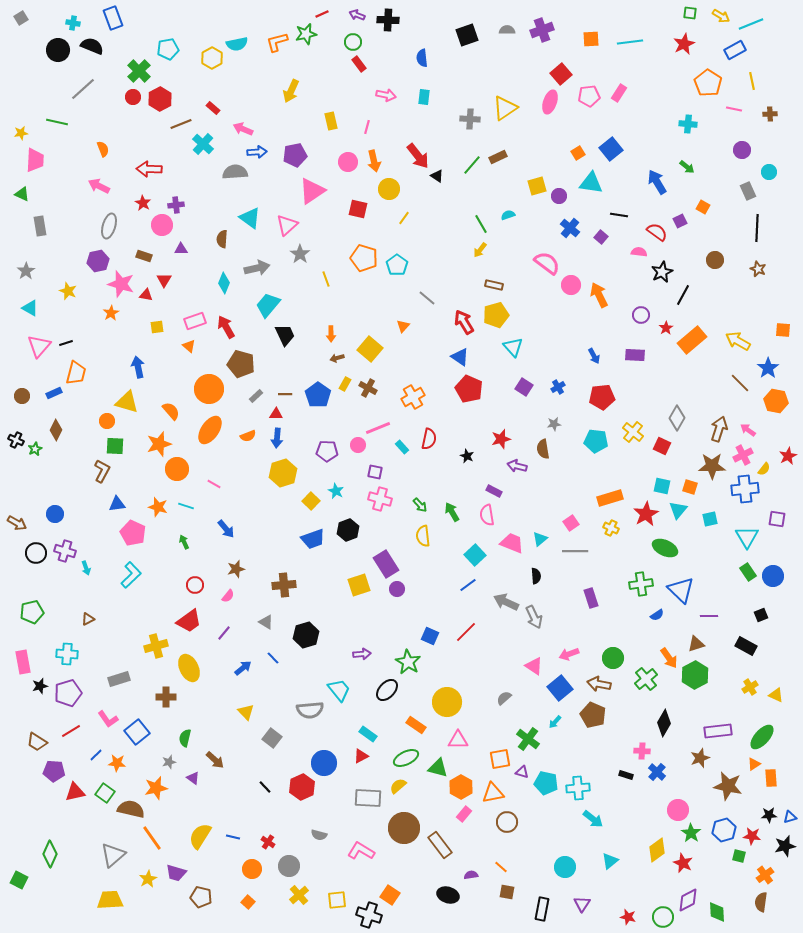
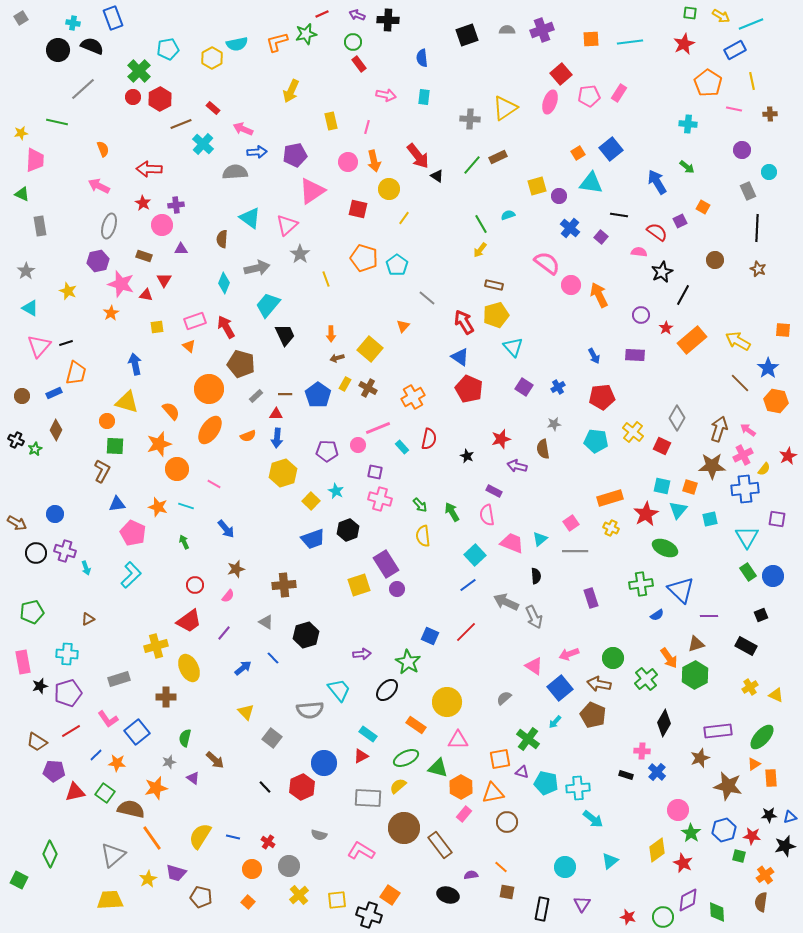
blue arrow at (138, 367): moved 3 px left, 3 px up
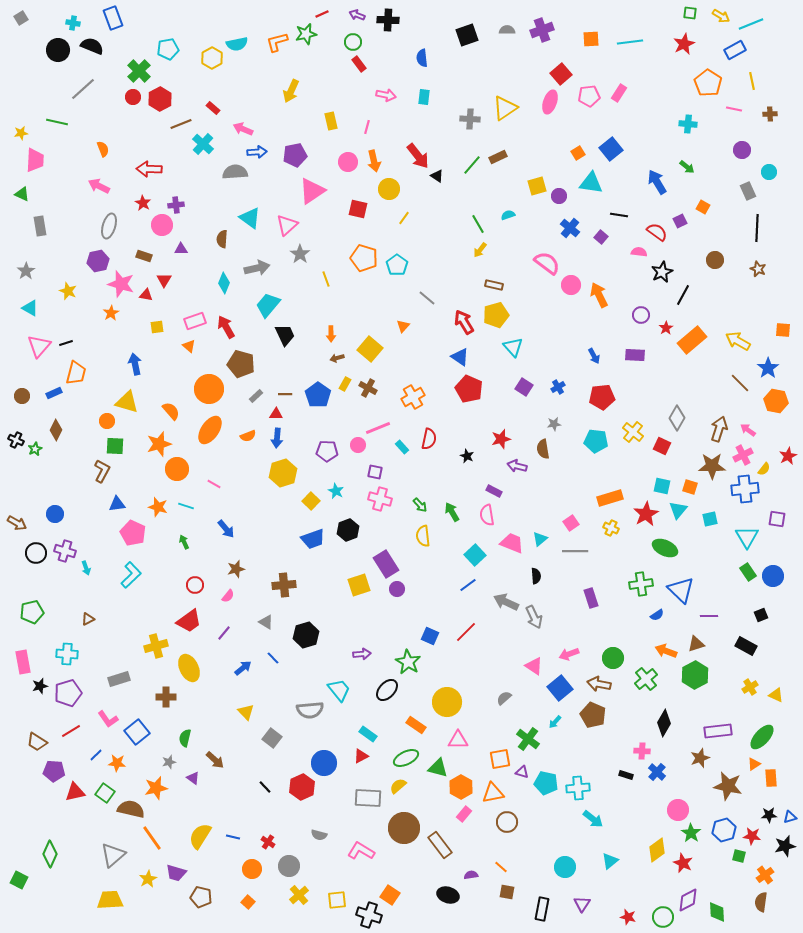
green line at (481, 224): moved 3 px left
orange arrow at (669, 658): moved 3 px left, 7 px up; rotated 145 degrees clockwise
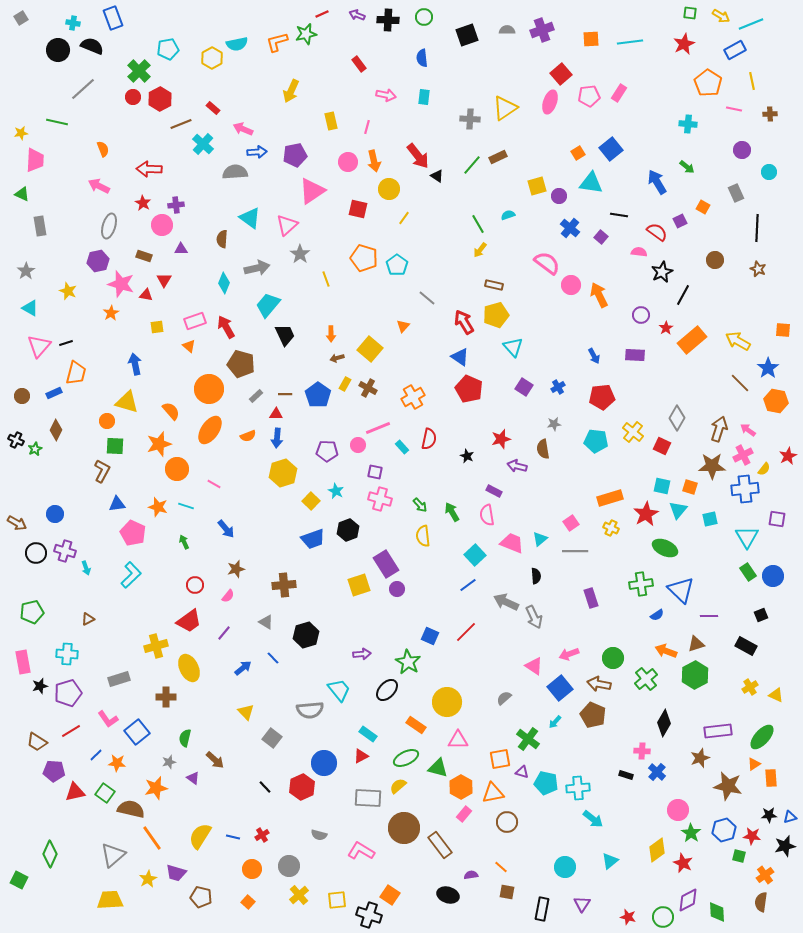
green circle at (353, 42): moved 71 px right, 25 px up
gray rectangle at (748, 191): moved 12 px left, 2 px down
red cross at (268, 842): moved 6 px left, 7 px up; rotated 24 degrees clockwise
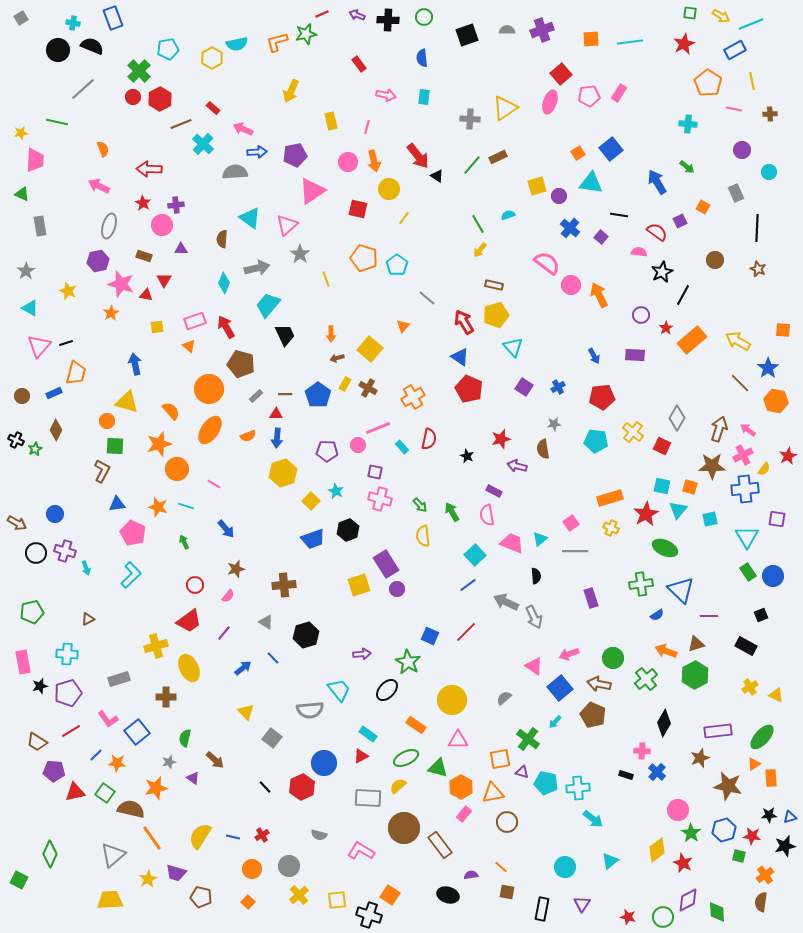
yellow circle at (447, 702): moved 5 px right, 2 px up
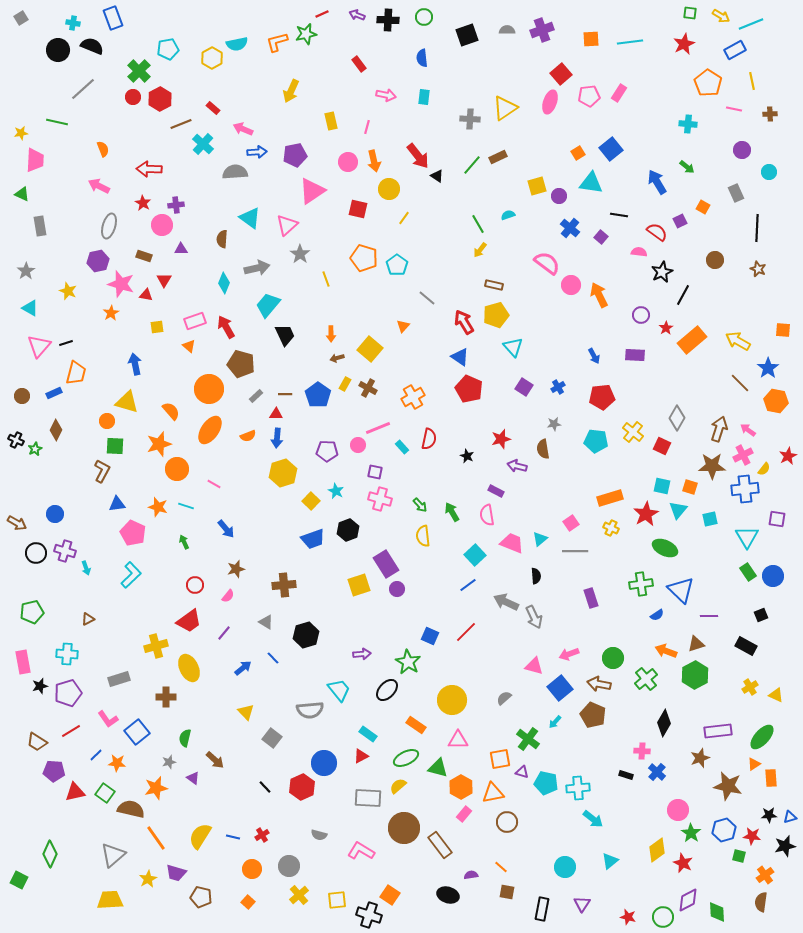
purple rectangle at (494, 491): moved 2 px right
pink triangle at (534, 666): rotated 18 degrees counterclockwise
orange line at (152, 838): moved 4 px right
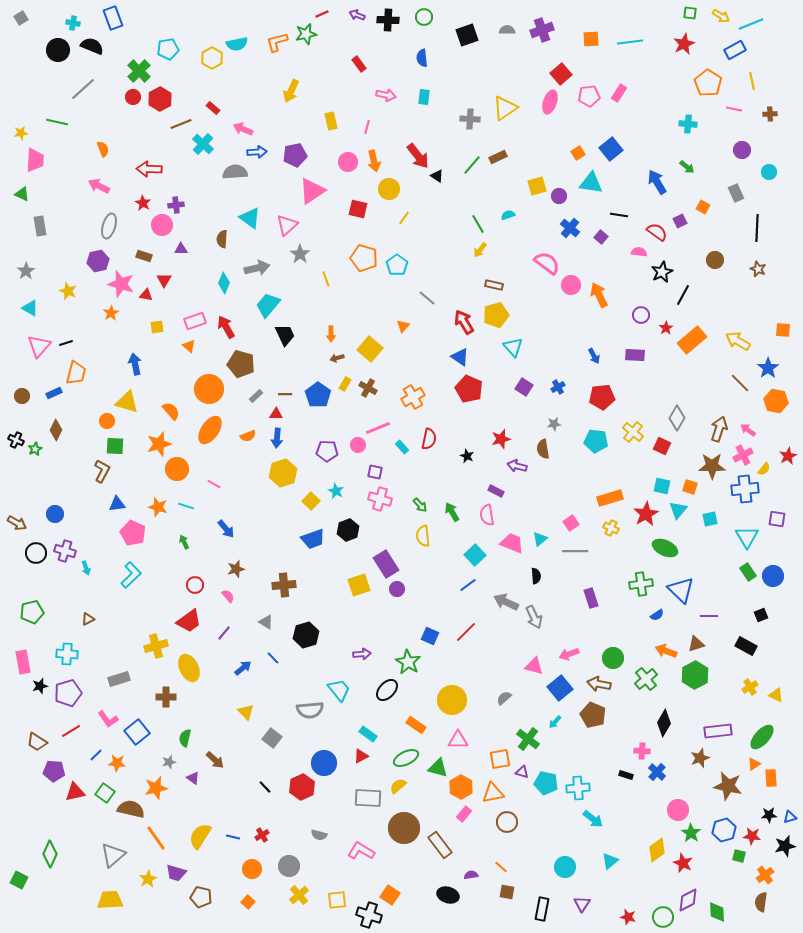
pink semicircle at (228, 596): rotated 80 degrees counterclockwise
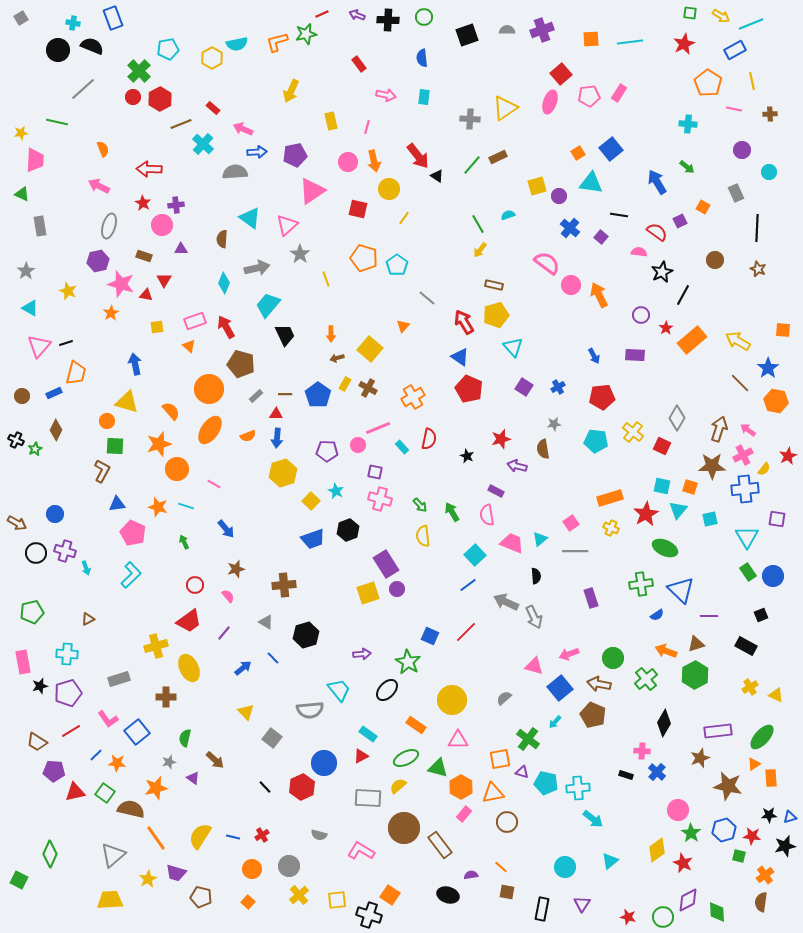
yellow square at (359, 585): moved 9 px right, 8 px down
